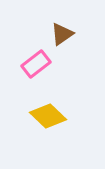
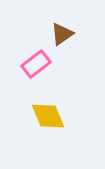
yellow diamond: rotated 24 degrees clockwise
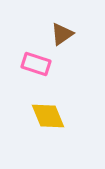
pink rectangle: rotated 56 degrees clockwise
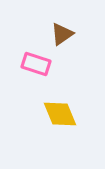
yellow diamond: moved 12 px right, 2 px up
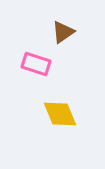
brown triangle: moved 1 px right, 2 px up
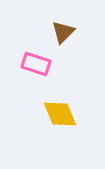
brown triangle: rotated 10 degrees counterclockwise
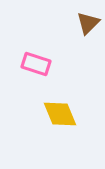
brown triangle: moved 25 px right, 9 px up
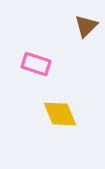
brown triangle: moved 2 px left, 3 px down
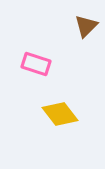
yellow diamond: rotated 15 degrees counterclockwise
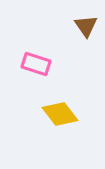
brown triangle: rotated 20 degrees counterclockwise
